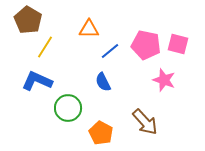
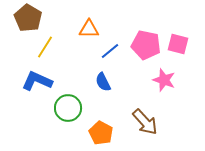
brown pentagon: moved 2 px up
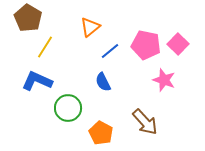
orange triangle: moved 1 px right, 2 px up; rotated 40 degrees counterclockwise
pink square: rotated 30 degrees clockwise
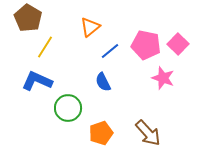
pink star: moved 1 px left, 2 px up
brown arrow: moved 3 px right, 11 px down
orange pentagon: rotated 25 degrees clockwise
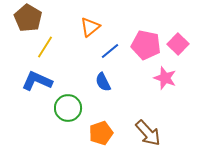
pink star: moved 2 px right
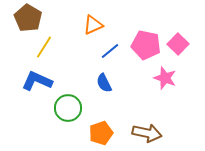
orange triangle: moved 3 px right, 2 px up; rotated 15 degrees clockwise
yellow line: moved 1 px left
blue semicircle: moved 1 px right, 1 px down
brown arrow: moved 1 px left; rotated 36 degrees counterclockwise
